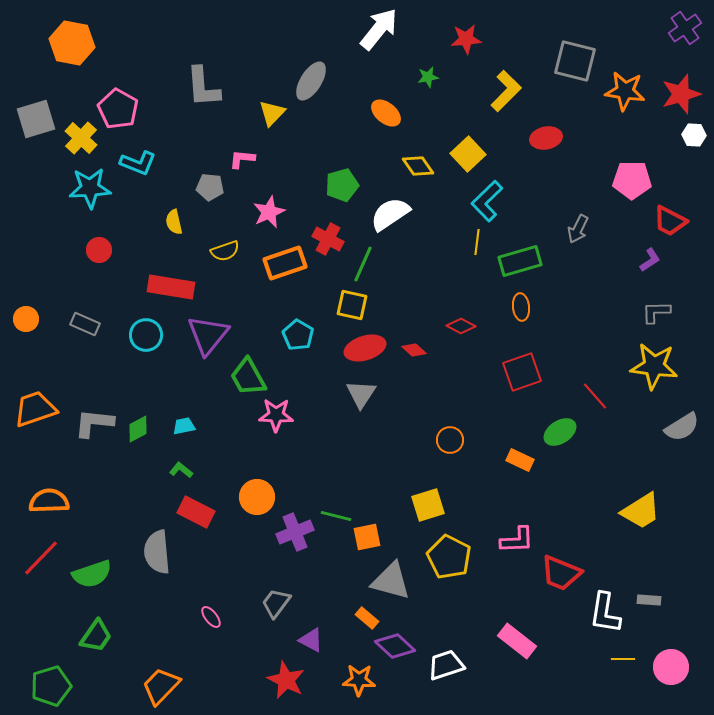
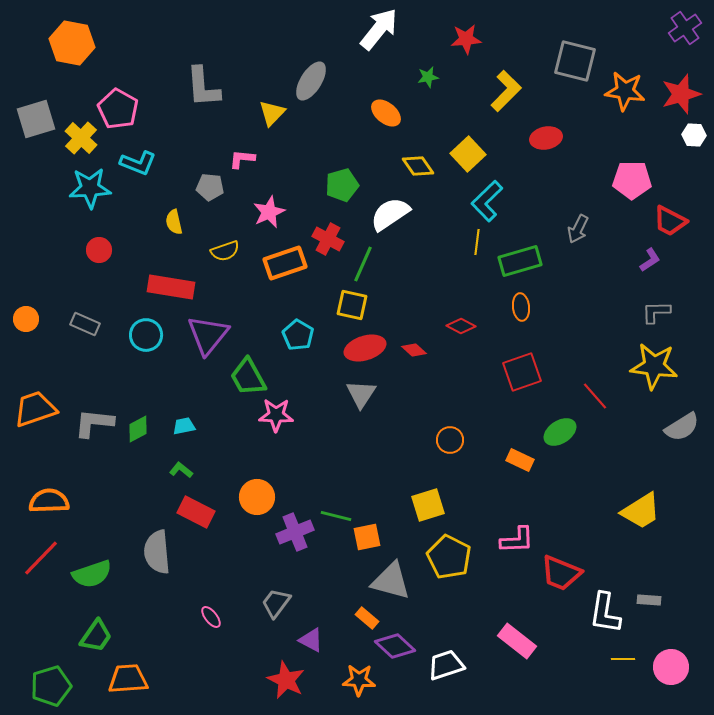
orange trapezoid at (161, 686): moved 33 px left, 7 px up; rotated 42 degrees clockwise
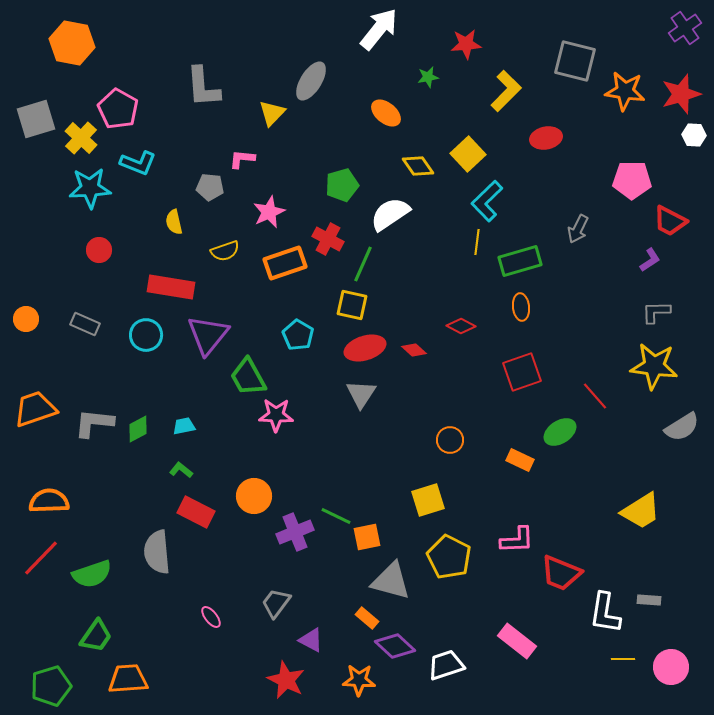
red star at (466, 39): moved 5 px down
orange circle at (257, 497): moved 3 px left, 1 px up
yellow square at (428, 505): moved 5 px up
green line at (336, 516): rotated 12 degrees clockwise
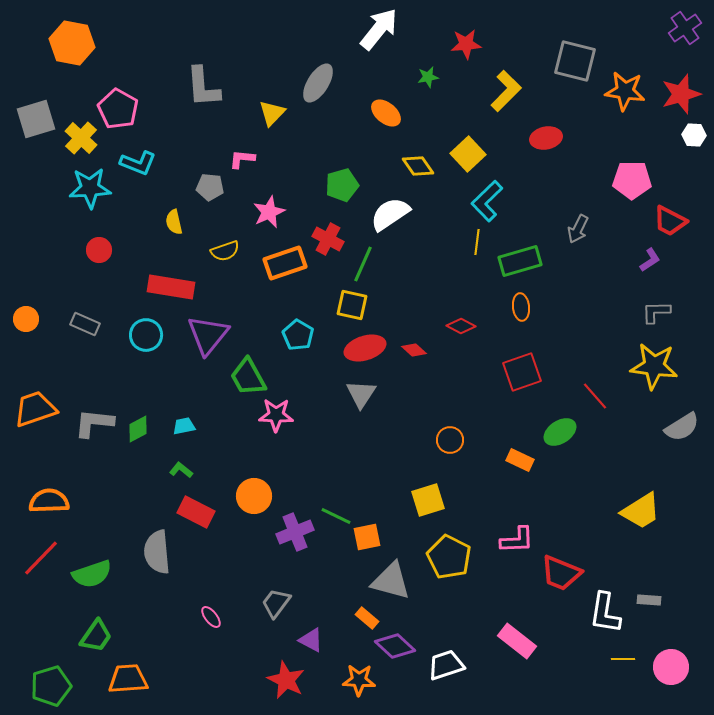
gray ellipse at (311, 81): moved 7 px right, 2 px down
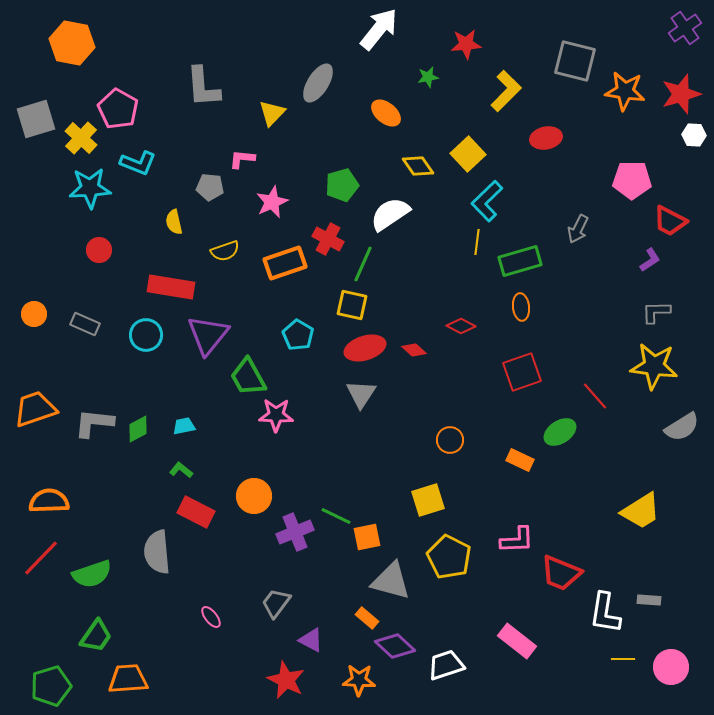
pink star at (269, 212): moved 3 px right, 10 px up
orange circle at (26, 319): moved 8 px right, 5 px up
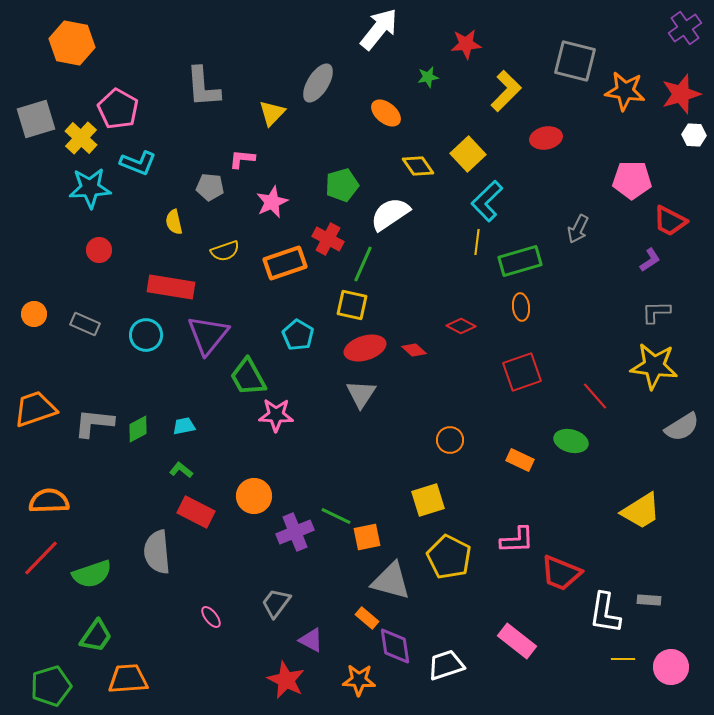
green ellipse at (560, 432): moved 11 px right, 9 px down; rotated 48 degrees clockwise
purple diamond at (395, 646): rotated 39 degrees clockwise
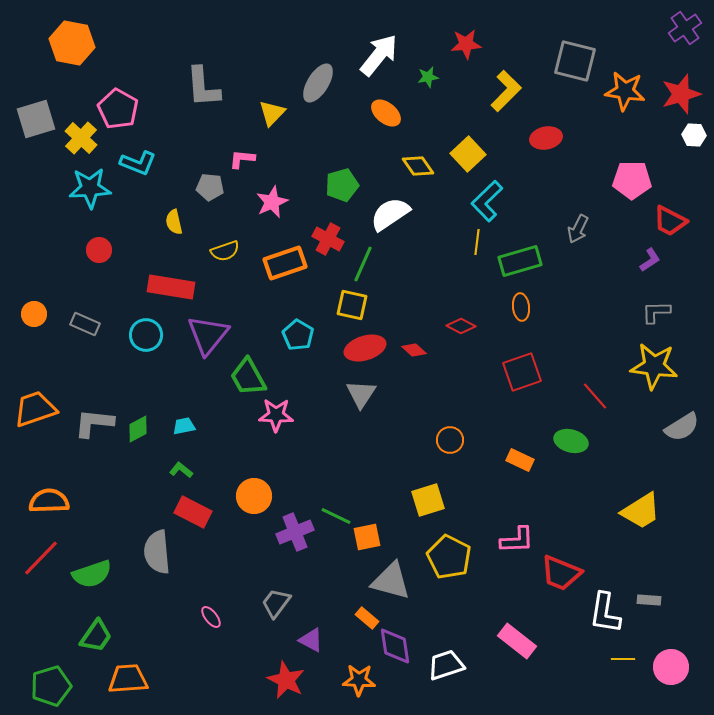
white arrow at (379, 29): moved 26 px down
red rectangle at (196, 512): moved 3 px left
